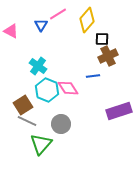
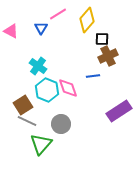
blue triangle: moved 3 px down
pink diamond: rotated 15 degrees clockwise
purple rectangle: rotated 15 degrees counterclockwise
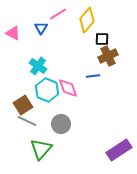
pink triangle: moved 2 px right, 2 px down
purple rectangle: moved 39 px down
green triangle: moved 5 px down
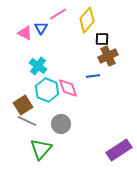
pink triangle: moved 12 px right
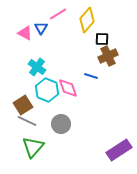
cyan cross: moved 1 px left, 1 px down
blue line: moved 2 px left; rotated 24 degrees clockwise
green triangle: moved 8 px left, 2 px up
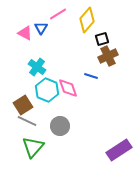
black square: rotated 16 degrees counterclockwise
gray circle: moved 1 px left, 2 px down
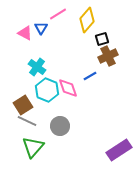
blue line: moved 1 px left; rotated 48 degrees counterclockwise
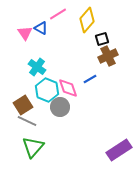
blue triangle: rotated 32 degrees counterclockwise
pink triangle: rotated 28 degrees clockwise
blue line: moved 3 px down
gray circle: moved 19 px up
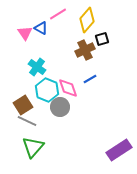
brown cross: moved 23 px left, 6 px up
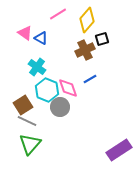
blue triangle: moved 10 px down
pink triangle: rotated 21 degrees counterclockwise
green triangle: moved 3 px left, 3 px up
